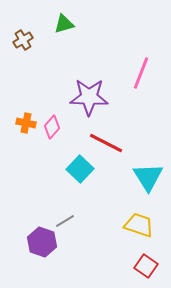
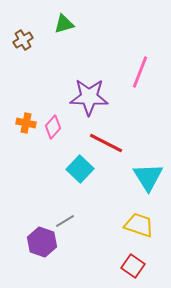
pink line: moved 1 px left, 1 px up
pink diamond: moved 1 px right
red square: moved 13 px left
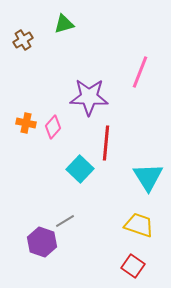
red line: rotated 68 degrees clockwise
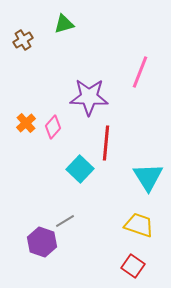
orange cross: rotated 36 degrees clockwise
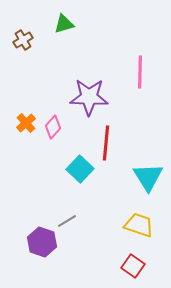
pink line: rotated 20 degrees counterclockwise
gray line: moved 2 px right
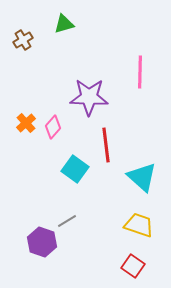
red line: moved 2 px down; rotated 12 degrees counterclockwise
cyan square: moved 5 px left; rotated 8 degrees counterclockwise
cyan triangle: moved 6 px left; rotated 16 degrees counterclockwise
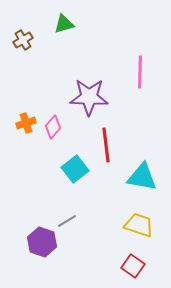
orange cross: rotated 24 degrees clockwise
cyan square: rotated 16 degrees clockwise
cyan triangle: rotated 32 degrees counterclockwise
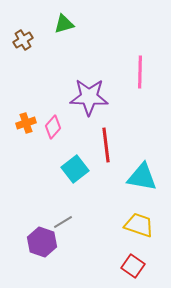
gray line: moved 4 px left, 1 px down
